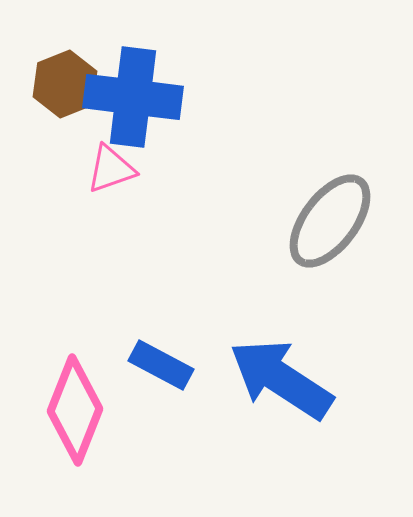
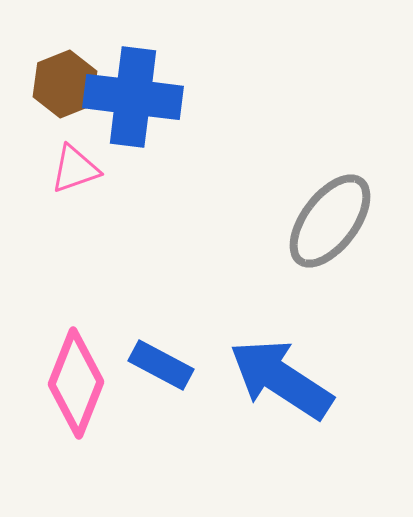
pink triangle: moved 36 px left
pink diamond: moved 1 px right, 27 px up
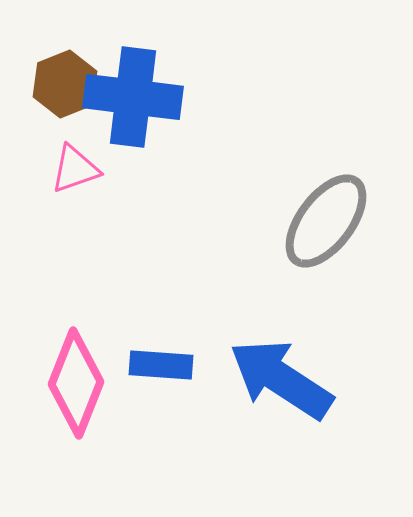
gray ellipse: moved 4 px left
blue rectangle: rotated 24 degrees counterclockwise
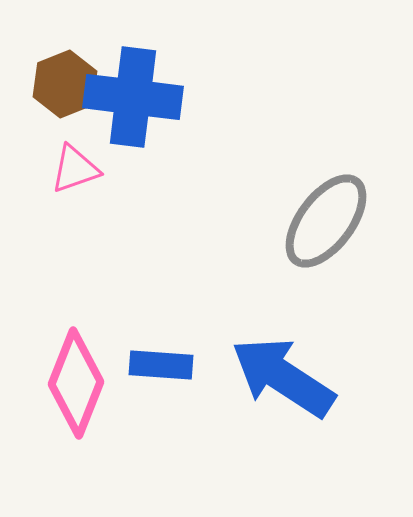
blue arrow: moved 2 px right, 2 px up
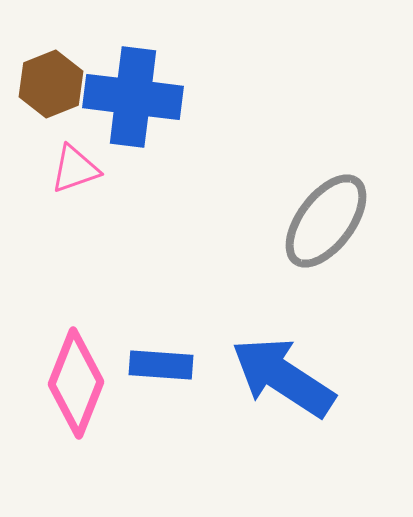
brown hexagon: moved 14 px left
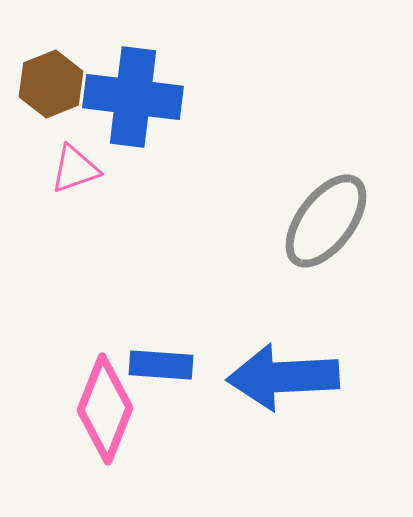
blue arrow: rotated 36 degrees counterclockwise
pink diamond: moved 29 px right, 26 px down
